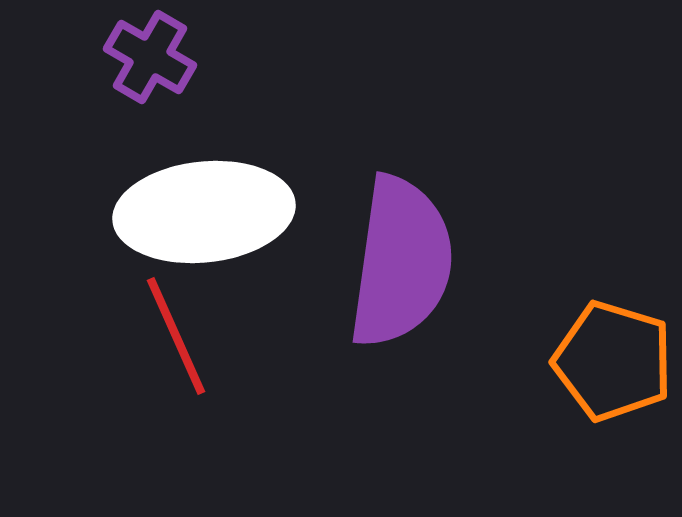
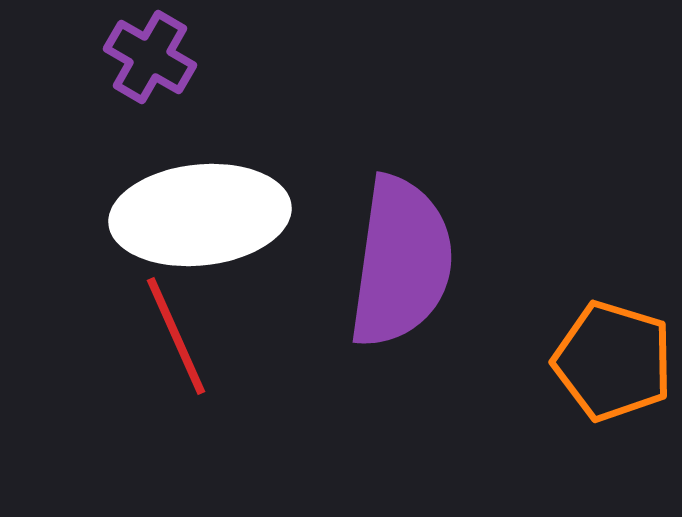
white ellipse: moved 4 px left, 3 px down
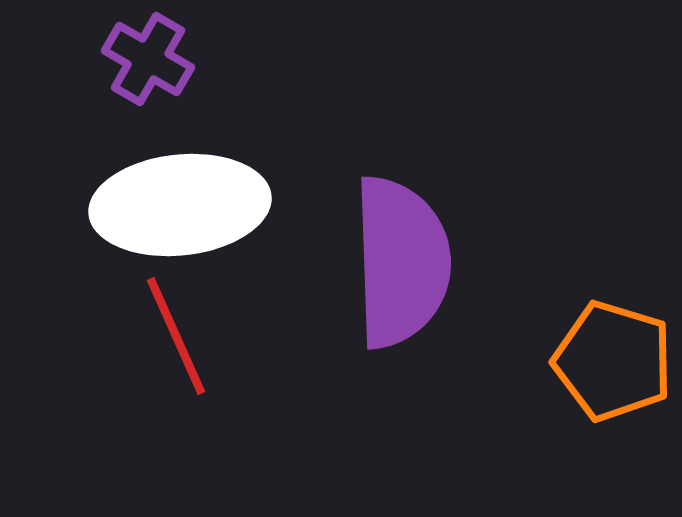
purple cross: moved 2 px left, 2 px down
white ellipse: moved 20 px left, 10 px up
purple semicircle: rotated 10 degrees counterclockwise
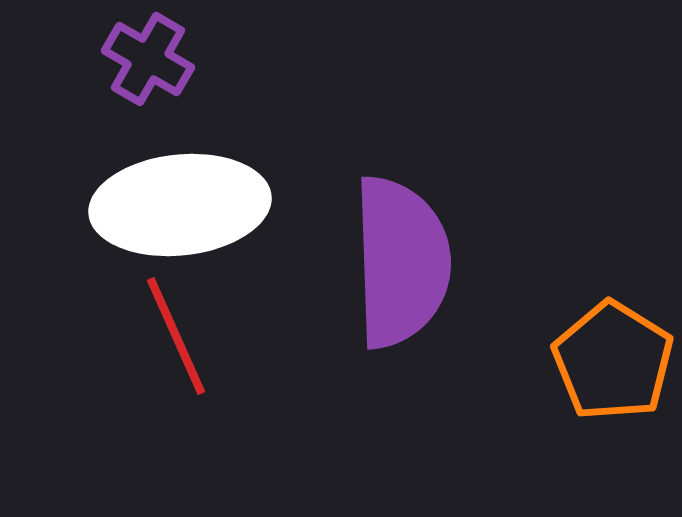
orange pentagon: rotated 15 degrees clockwise
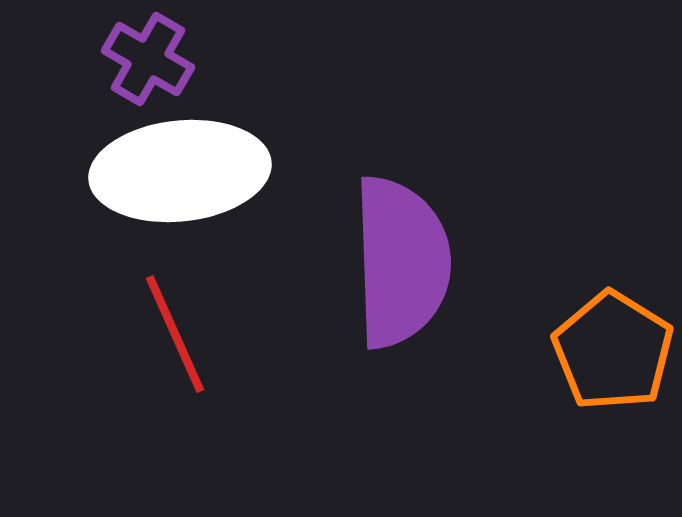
white ellipse: moved 34 px up
red line: moved 1 px left, 2 px up
orange pentagon: moved 10 px up
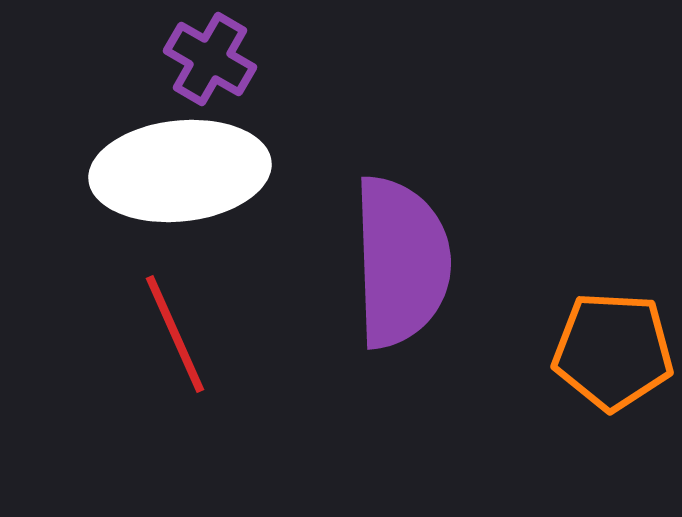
purple cross: moved 62 px right
orange pentagon: rotated 29 degrees counterclockwise
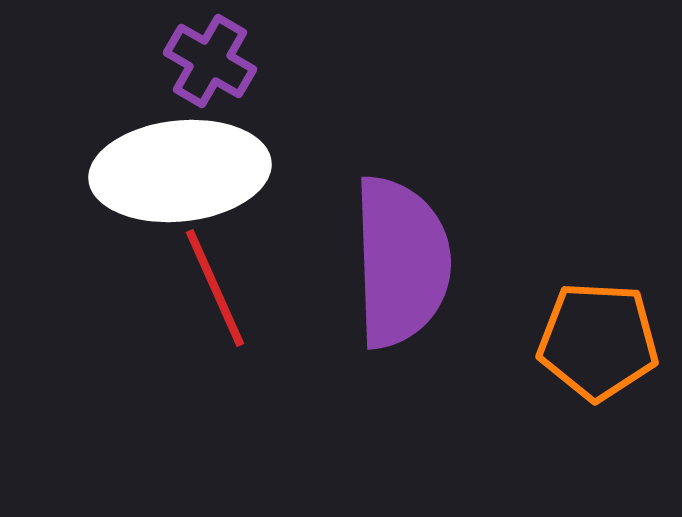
purple cross: moved 2 px down
red line: moved 40 px right, 46 px up
orange pentagon: moved 15 px left, 10 px up
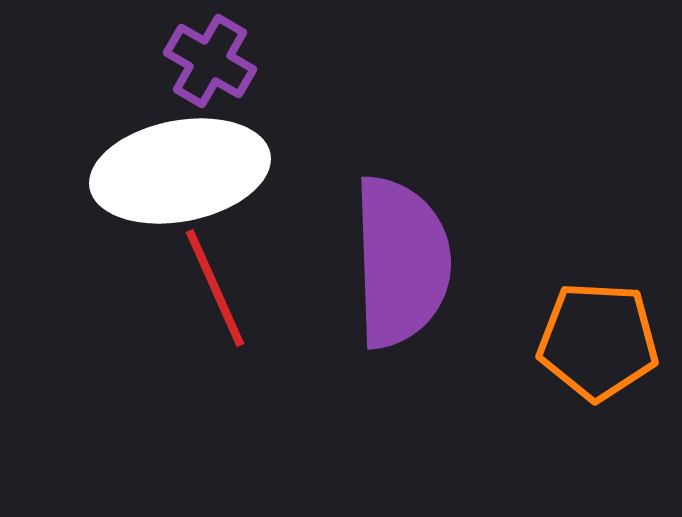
white ellipse: rotated 5 degrees counterclockwise
